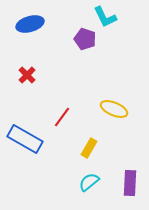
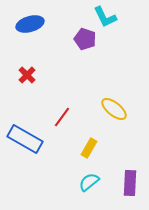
yellow ellipse: rotated 16 degrees clockwise
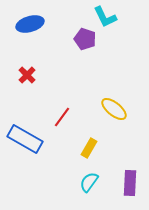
cyan semicircle: rotated 15 degrees counterclockwise
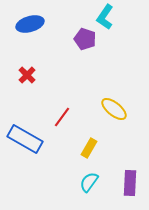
cyan L-shape: rotated 60 degrees clockwise
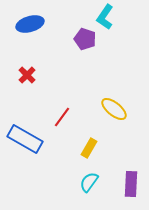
purple rectangle: moved 1 px right, 1 px down
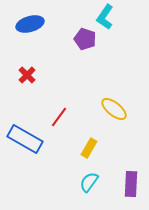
red line: moved 3 px left
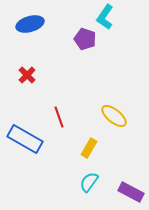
yellow ellipse: moved 7 px down
red line: rotated 55 degrees counterclockwise
purple rectangle: moved 8 px down; rotated 65 degrees counterclockwise
